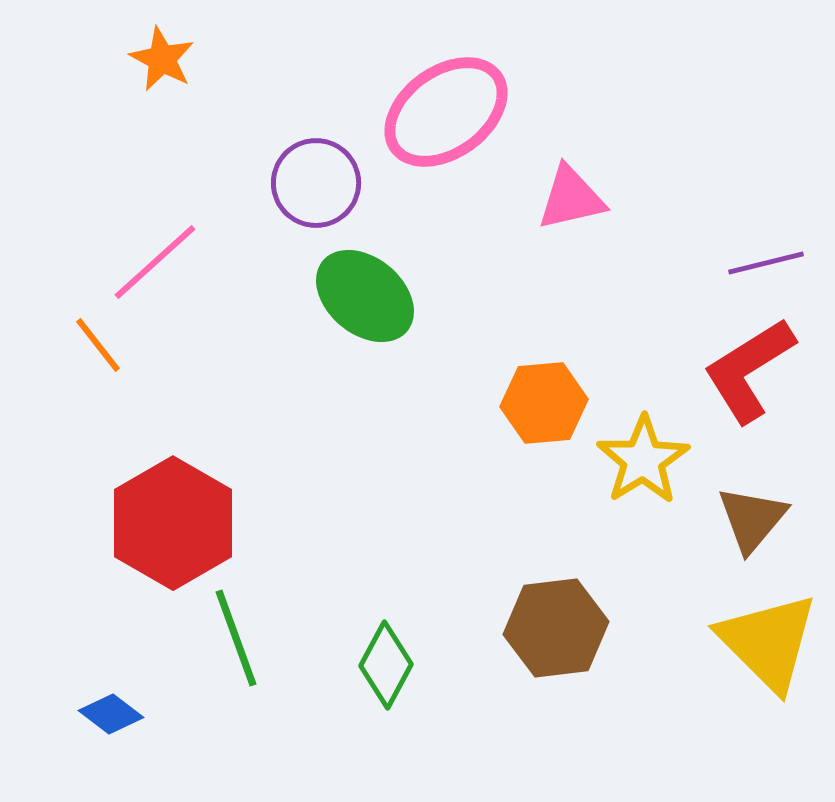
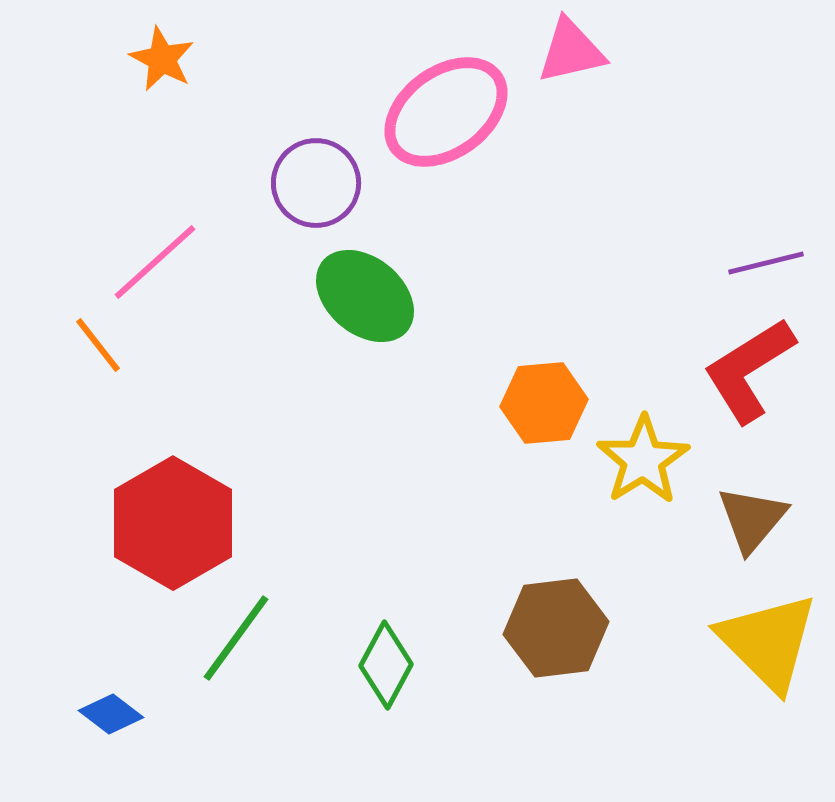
pink triangle: moved 147 px up
green line: rotated 56 degrees clockwise
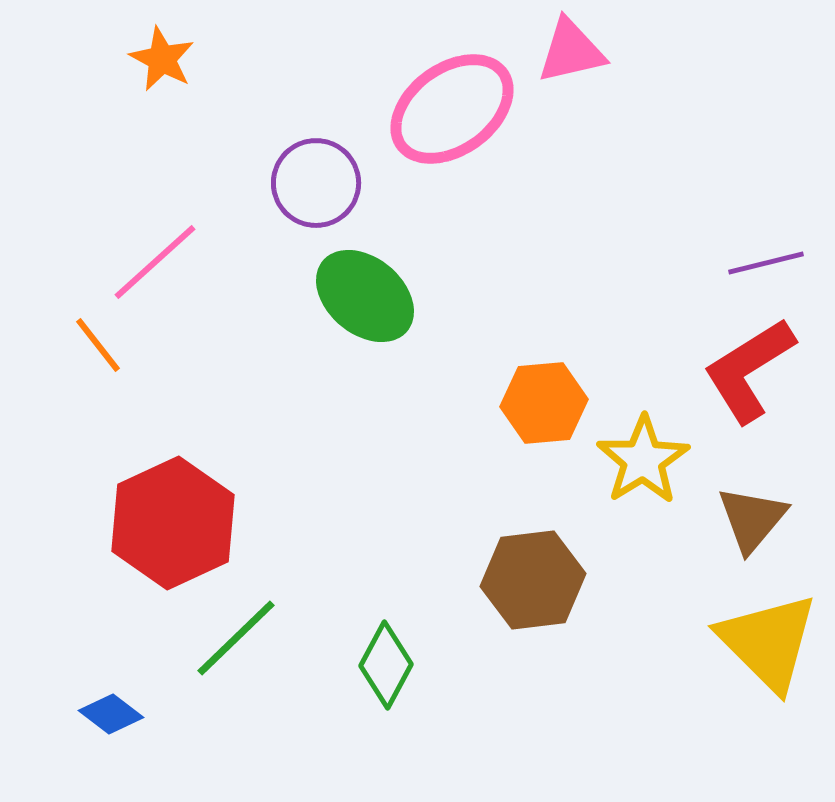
pink ellipse: moved 6 px right, 3 px up
red hexagon: rotated 5 degrees clockwise
brown hexagon: moved 23 px left, 48 px up
green line: rotated 10 degrees clockwise
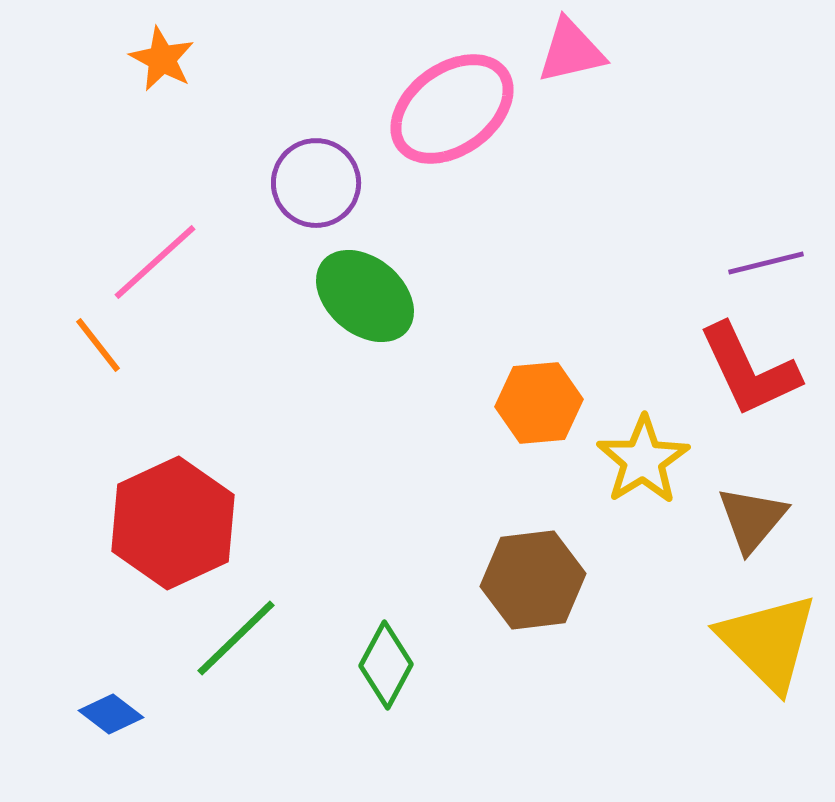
red L-shape: rotated 83 degrees counterclockwise
orange hexagon: moved 5 px left
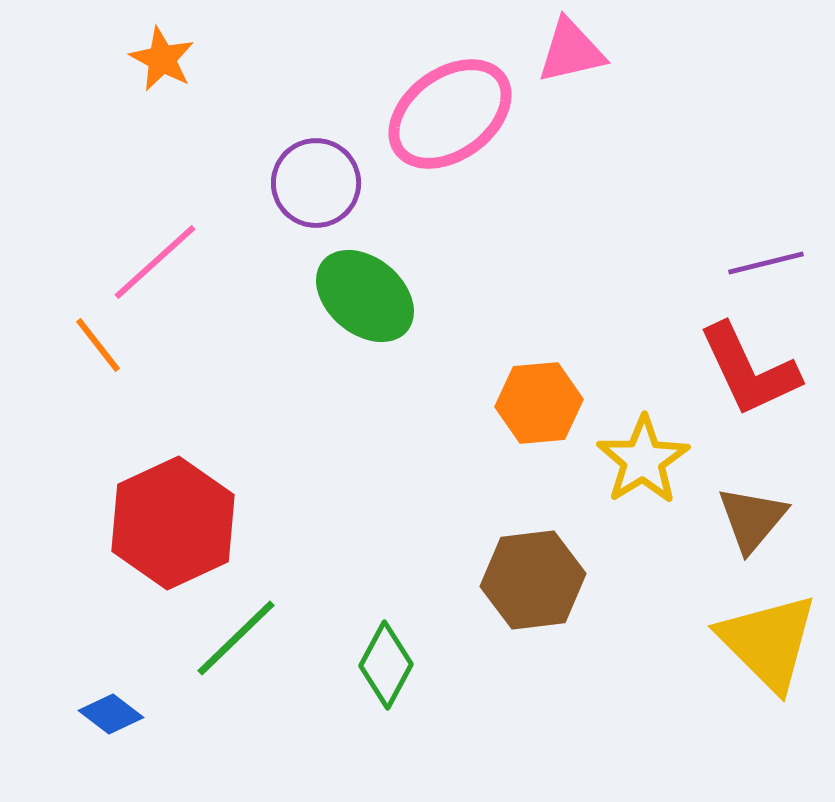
pink ellipse: moved 2 px left, 5 px down
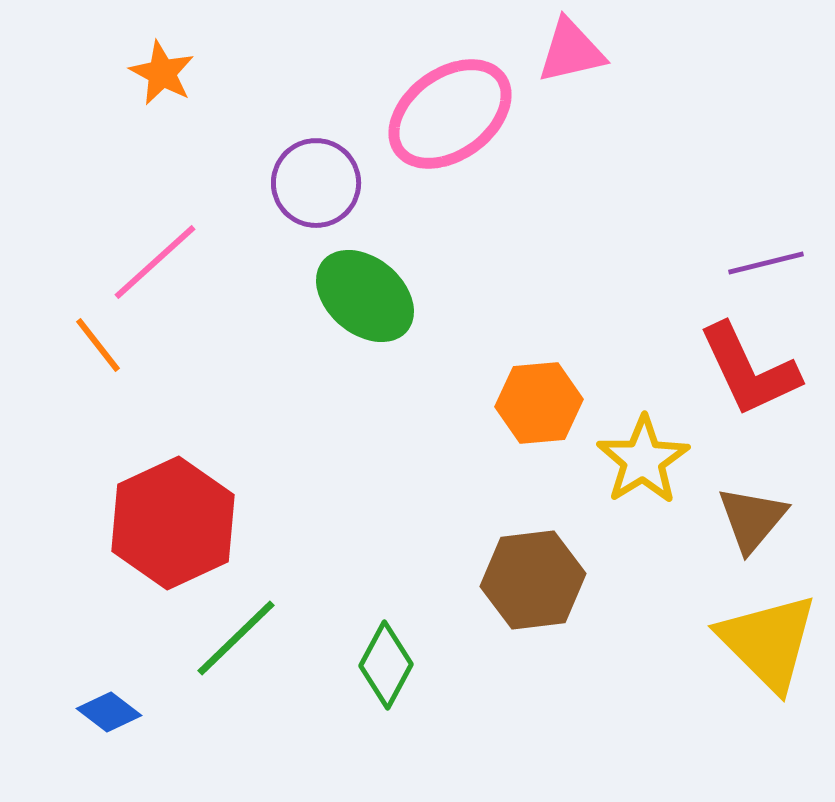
orange star: moved 14 px down
blue diamond: moved 2 px left, 2 px up
